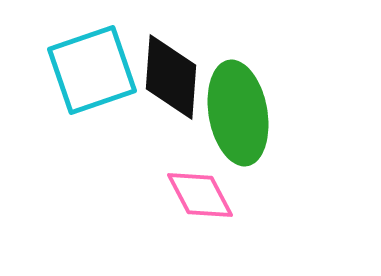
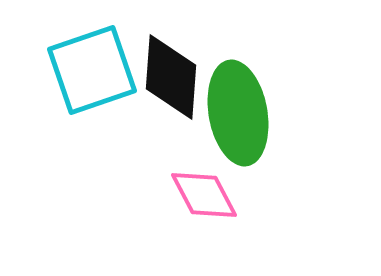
pink diamond: moved 4 px right
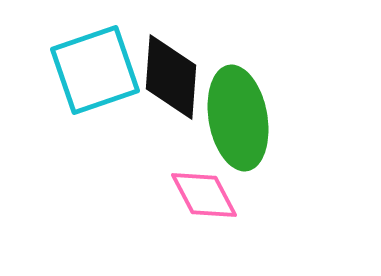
cyan square: moved 3 px right
green ellipse: moved 5 px down
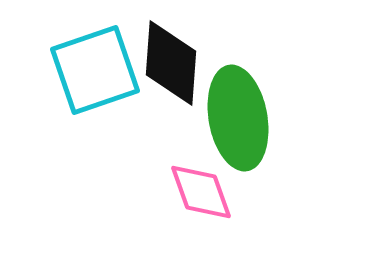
black diamond: moved 14 px up
pink diamond: moved 3 px left, 3 px up; rotated 8 degrees clockwise
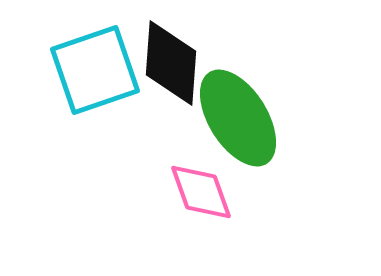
green ellipse: rotated 22 degrees counterclockwise
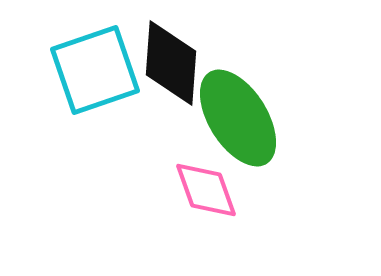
pink diamond: moved 5 px right, 2 px up
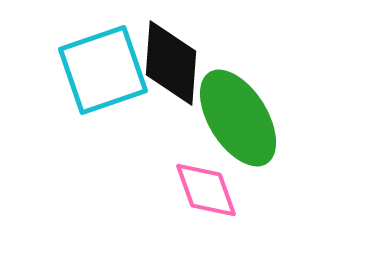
cyan square: moved 8 px right
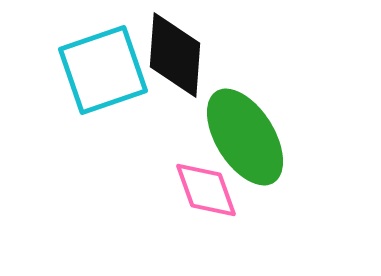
black diamond: moved 4 px right, 8 px up
green ellipse: moved 7 px right, 19 px down
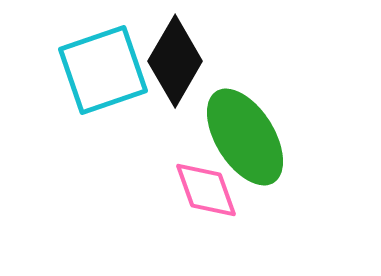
black diamond: moved 6 px down; rotated 26 degrees clockwise
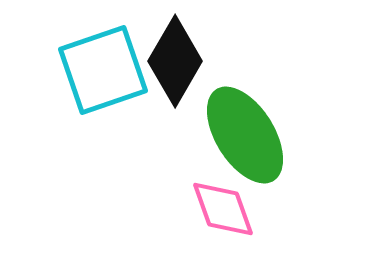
green ellipse: moved 2 px up
pink diamond: moved 17 px right, 19 px down
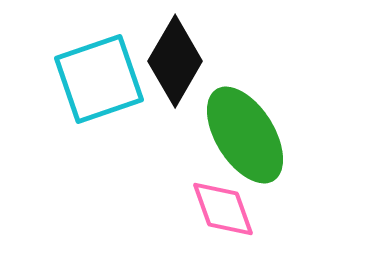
cyan square: moved 4 px left, 9 px down
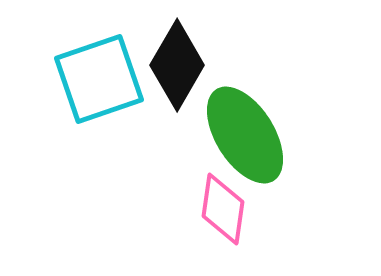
black diamond: moved 2 px right, 4 px down
pink diamond: rotated 28 degrees clockwise
